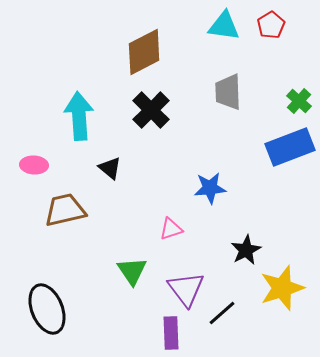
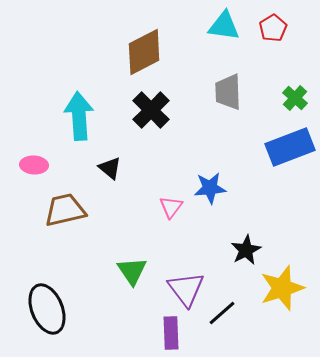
red pentagon: moved 2 px right, 3 px down
green cross: moved 4 px left, 3 px up
pink triangle: moved 22 px up; rotated 35 degrees counterclockwise
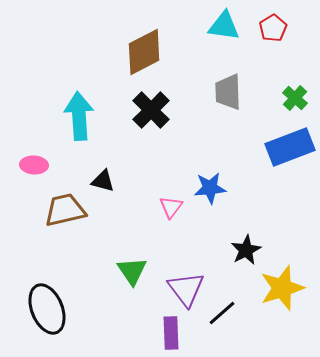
black triangle: moved 7 px left, 13 px down; rotated 25 degrees counterclockwise
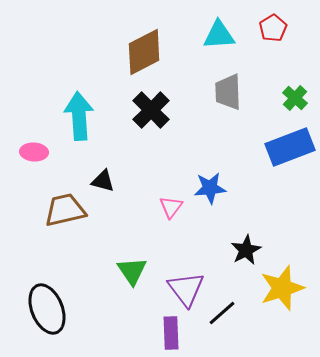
cyan triangle: moved 5 px left, 9 px down; rotated 12 degrees counterclockwise
pink ellipse: moved 13 px up
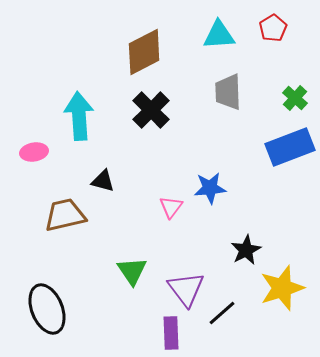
pink ellipse: rotated 12 degrees counterclockwise
brown trapezoid: moved 5 px down
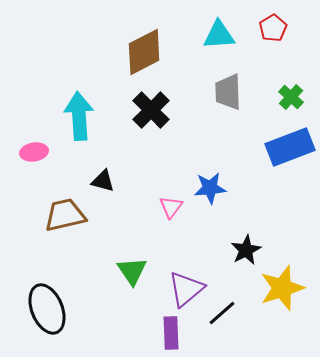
green cross: moved 4 px left, 1 px up
purple triangle: rotated 27 degrees clockwise
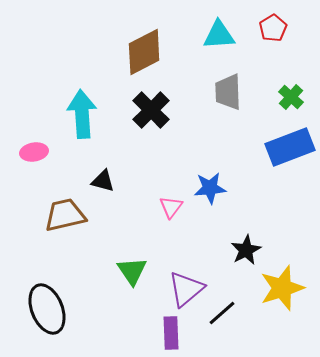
cyan arrow: moved 3 px right, 2 px up
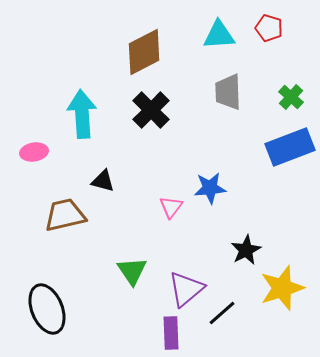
red pentagon: moved 4 px left; rotated 24 degrees counterclockwise
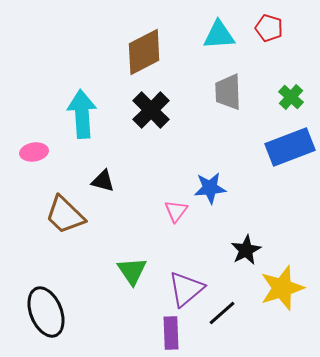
pink triangle: moved 5 px right, 4 px down
brown trapezoid: rotated 123 degrees counterclockwise
black ellipse: moved 1 px left, 3 px down
